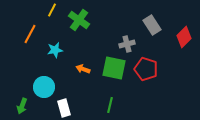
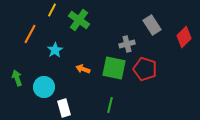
cyan star: rotated 21 degrees counterclockwise
red pentagon: moved 1 px left
green arrow: moved 5 px left, 28 px up; rotated 140 degrees clockwise
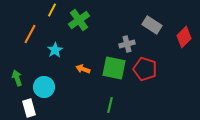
green cross: rotated 20 degrees clockwise
gray rectangle: rotated 24 degrees counterclockwise
white rectangle: moved 35 px left
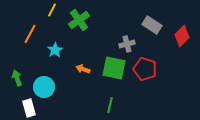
red diamond: moved 2 px left, 1 px up
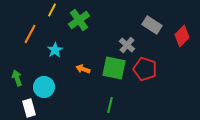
gray cross: moved 1 px down; rotated 35 degrees counterclockwise
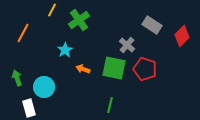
orange line: moved 7 px left, 1 px up
cyan star: moved 10 px right
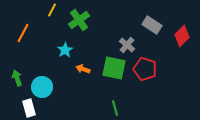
cyan circle: moved 2 px left
green line: moved 5 px right, 3 px down; rotated 28 degrees counterclockwise
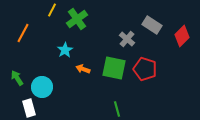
green cross: moved 2 px left, 1 px up
gray cross: moved 6 px up
green arrow: rotated 14 degrees counterclockwise
green line: moved 2 px right, 1 px down
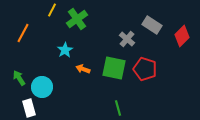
green arrow: moved 2 px right
green line: moved 1 px right, 1 px up
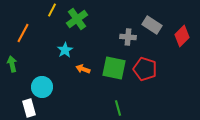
gray cross: moved 1 px right, 2 px up; rotated 35 degrees counterclockwise
green arrow: moved 7 px left, 14 px up; rotated 21 degrees clockwise
